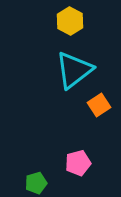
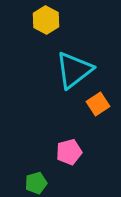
yellow hexagon: moved 24 px left, 1 px up
orange square: moved 1 px left, 1 px up
pink pentagon: moved 9 px left, 11 px up
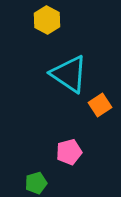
yellow hexagon: moved 1 px right
cyan triangle: moved 5 px left, 4 px down; rotated 48 degrees counterclockwise
orange square: moved 2 px right, 1 px down
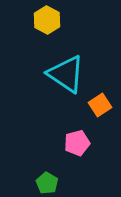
cyan triangle: moved 3 px left
pink pentagon: moved 8 px right, 9 px up
green pentagon: moved 11 px right; rotated 25 degrees counterclockwise
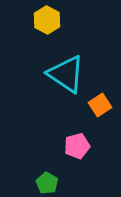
pink pentagon: moved 3 px down
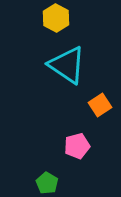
yellow hexagon: moved 9 px right, 2 px up
cyan triangle: moved 1 px right, 9 px up
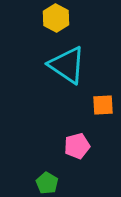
orange square: moved 3 px right; rotated 30 degrees clockwise
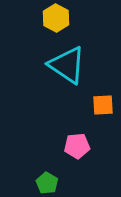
pink pentagon: rotated 10 degrees clockwise
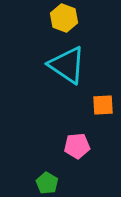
yellow hexagon: moved 8 px right; rotated 8 degrees counterclockwise
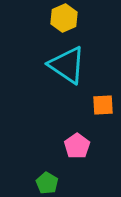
yellow hexagon: rotated 16 degrees clockwise
pink pentagon: rotated 30 degrees counterclockwise
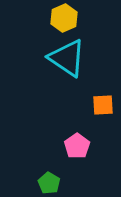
cyan triangle: moved 7 px up
green pentagon: moved 2 px right
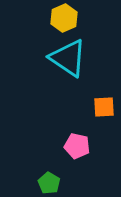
cyan triangle: moved 1 px right
orange square: moved 1 px right, 2 px down
pink pentagon: rotated 25 degrees counterclockwise
